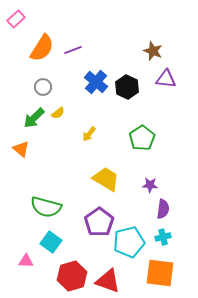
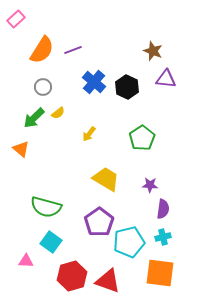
orange semicircle: moved 2 px down
blue cross: moved 2 px left
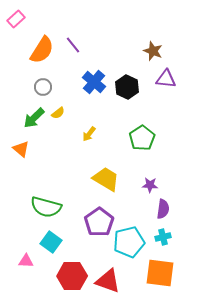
purple line: moved 5 px up; rotated 72 degrees clockwise
red hexagon: rotated 16 degrees clockwise
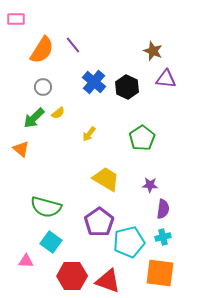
pink rectangle: rotated 42 degrees clockwise
